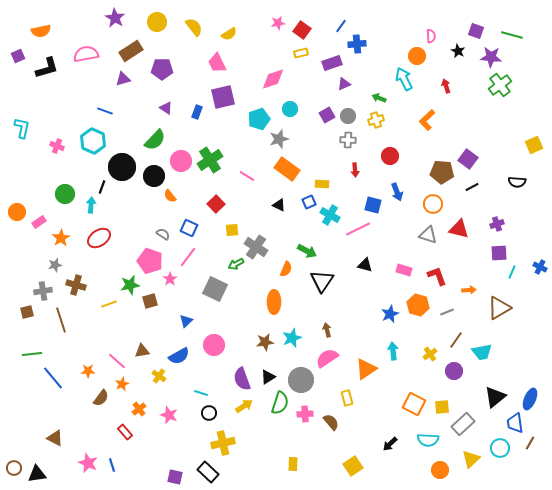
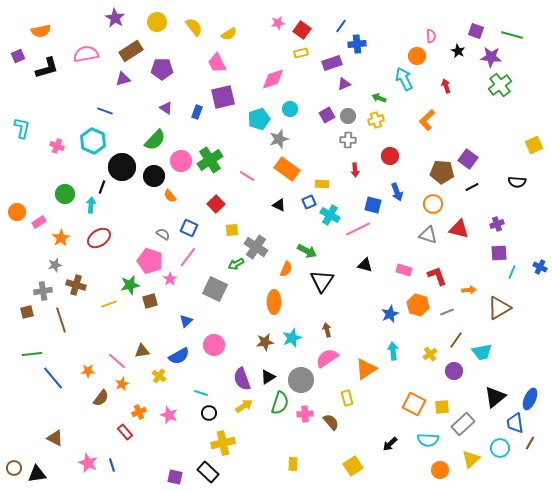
orange cross at (139, 409): moved 3 px down; rotated 16 degrees clockwise
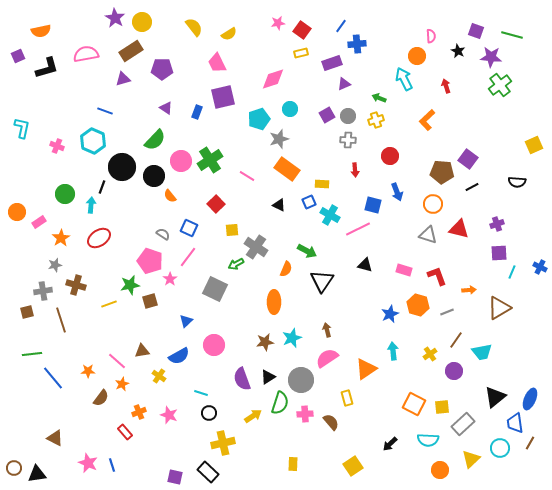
yellow circle at (157, 22): moved 15 px left
yellow arrow at (244, 406): moved 9 px right, 10 px down
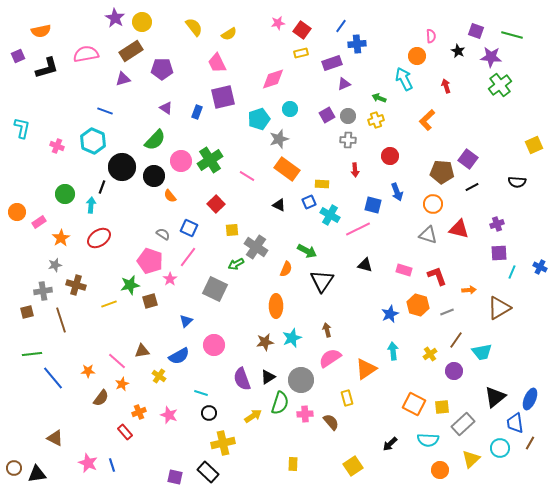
orange ellipse at (274, 302): moved 2 px right, 4 px down
pink semicircle at (327, 358): moved 3 px right
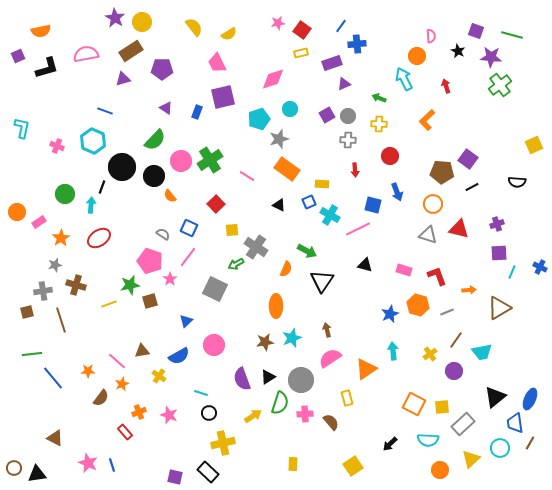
yellow cross at (376, 120): moved 3 px right, 4 px down; rotated 21 degrees clockwise
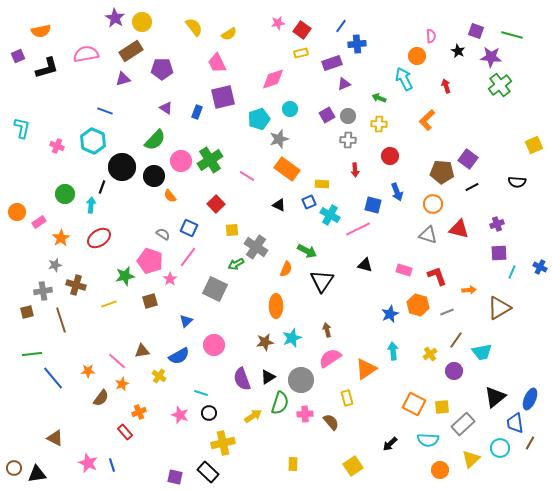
green star at (130, 285): moved 5 px left, 9 px up
pink star at (169, 415): moved 11 px right
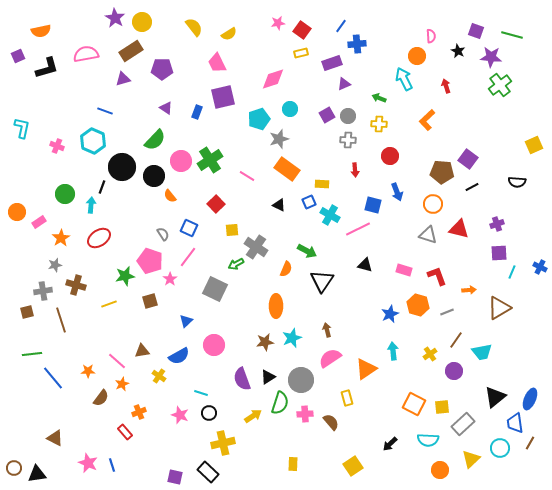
gray semicircle at (163, 234): rotated 24 degrees clockwise
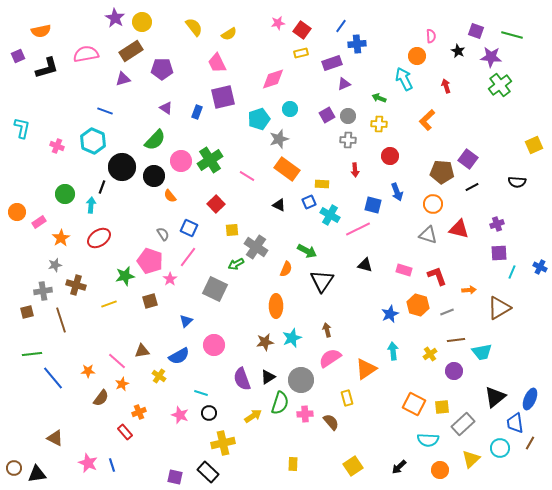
brown line at (456, 340): rotated 48 degrees clockwise
black arrow at (390, 444): moved 9 px right, 23 px down
